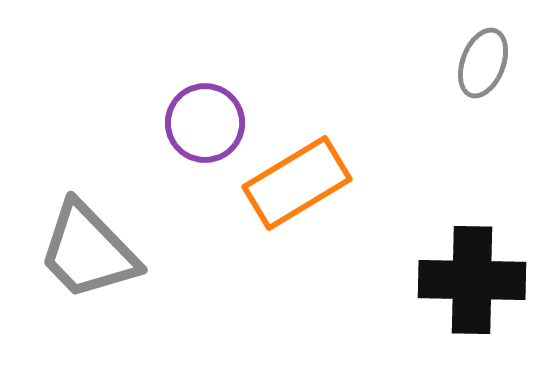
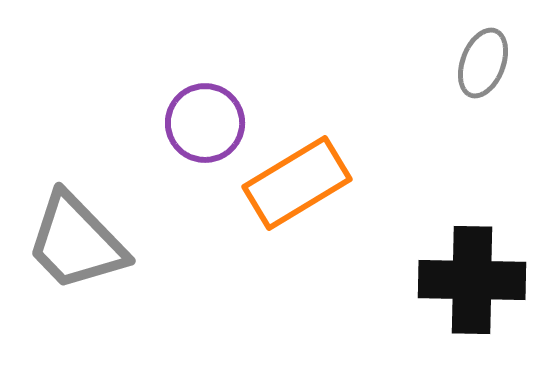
gray trapezoid: moved 12 px left, 9 px up
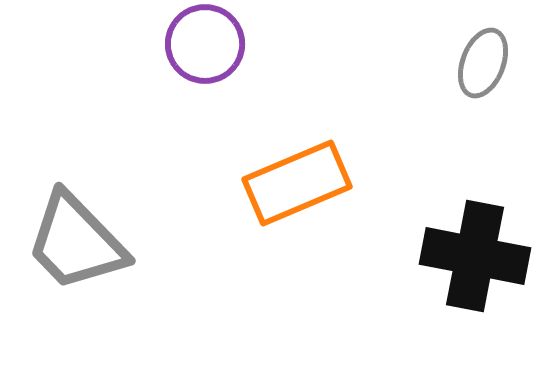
purple circle: moved 79 px up
orange rectangle: rotated 8 degrees clockwise
black cross: moved 3 px right, 24 px up; rotated 10 degrees clockwise
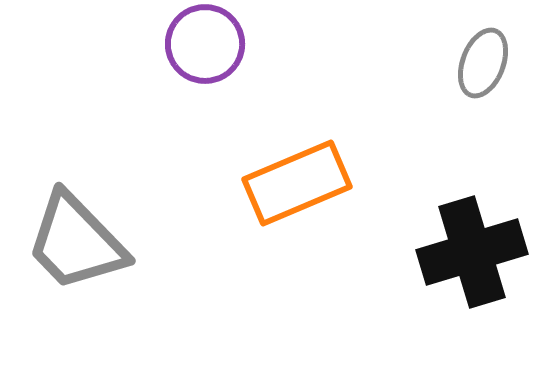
black cross: moved 3 px left, 4 px up; rotated 28 degrees counterclockwise
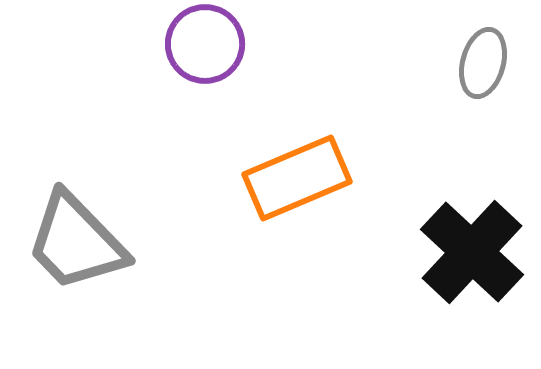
gray ellipse: rotated 6 degrees counterclockwise
orange rectangle: moved 5 px up
black cross: rotated 30 degrees counterclockwise
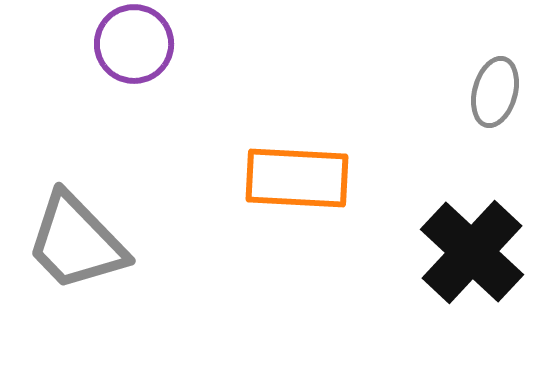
purple circle: moved 71 px left
gray ellipse: moved 12 px right, 29 px down
orange rectangle: rotated 26 degrees clockwise
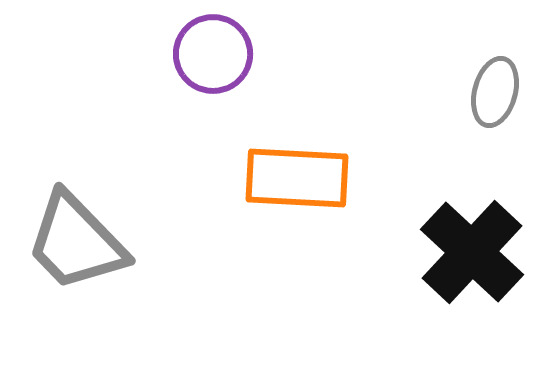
purple circle: moved 79 px right, 10 px down
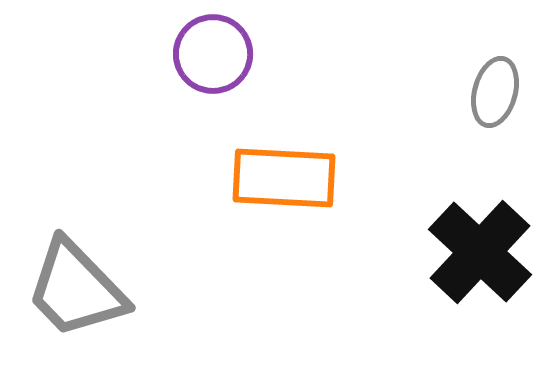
orange rectangle: moved 13 px left
gray trapezoid: moved 47 px down
black cross: moved 8 px right
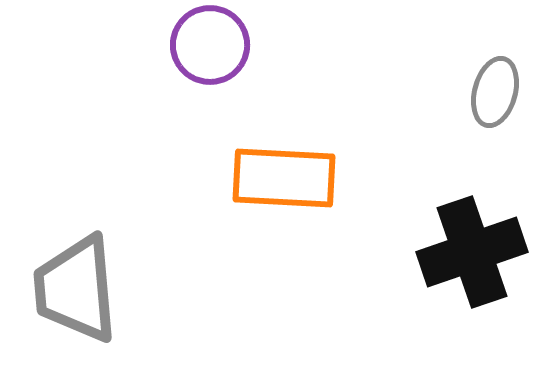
purple circle: moved 3 px left, 9 px up
black cross: moved 8 px left; rotated 28 degrees clockwise
gray trapezoid: rotated 39 degrees clockwise
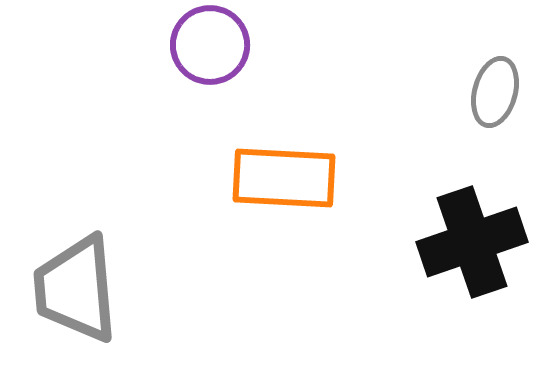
black cross: moved 10 px up
